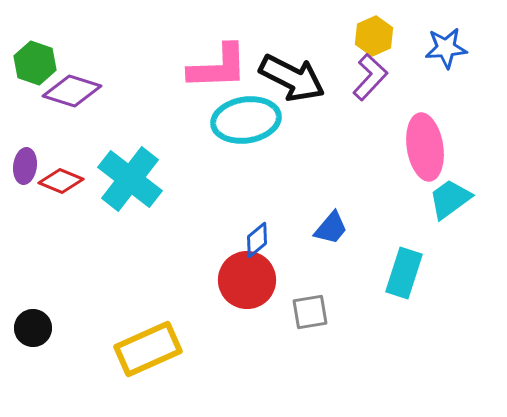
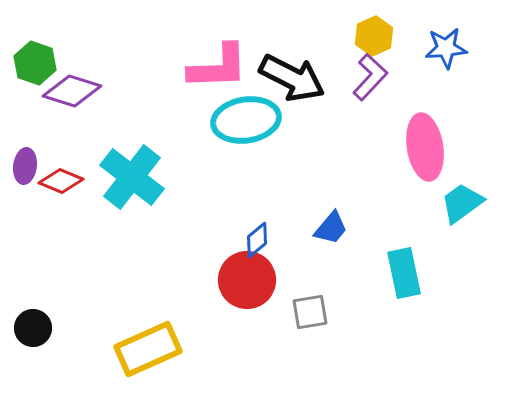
cyan cross: moved 2 px right, 2 px up
cyan trapezoid: moved 12 px right, 4 px down
cyan rectangle: rotated 30 degrees counterclockwise
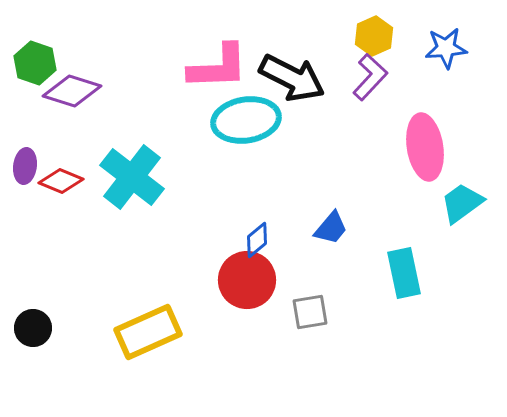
yellow rectangle: moved 17 px up
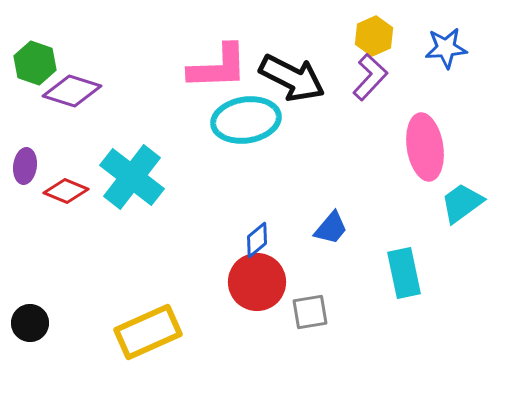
red diamond: moved 5 px right, 10 px down
red circle: moved 10 px right, 2 px down
black circle: moved 3 px left, 5 px up
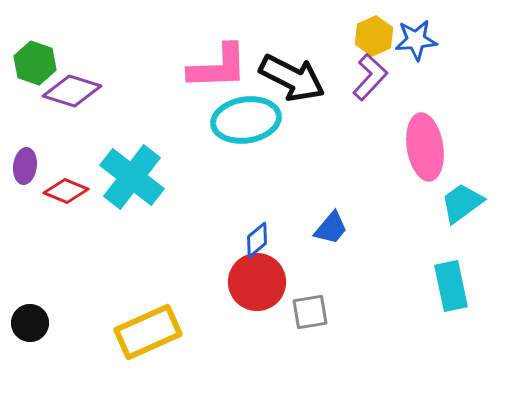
blue star: moved 30 px left, 8 px up
cyan rectangle: moved 47 px right, 13 px down
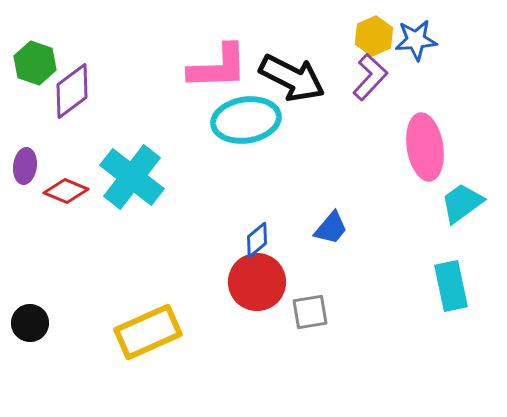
purple diamond: rotated 54 degrees counterclockwise
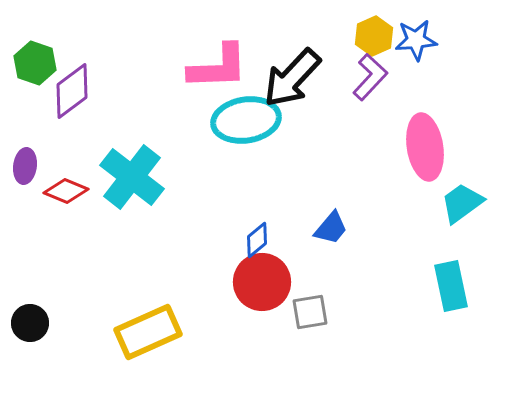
black arrow: rotated 106 degrees clockwise
red circle: moved 5 px right
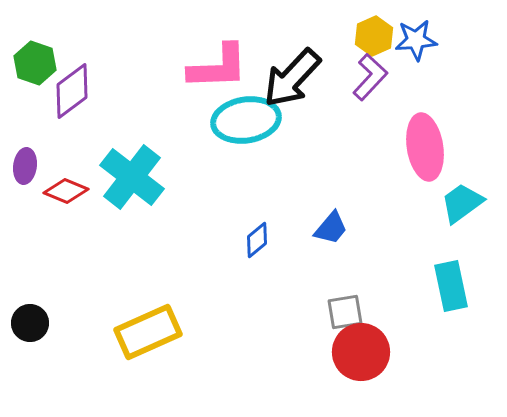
red circle: moved 99 px right, 70 px down
gray square: moved 35 px right
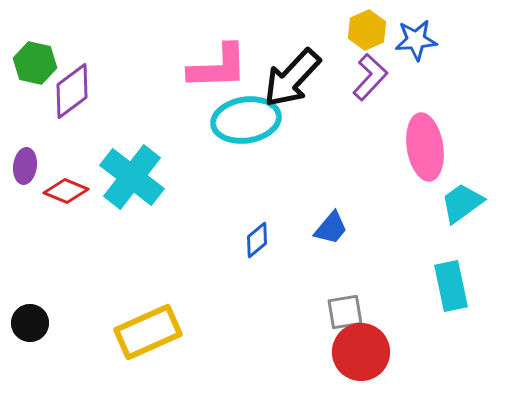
yellow hexagon: moved 7 px left, 6 px up
green hexagon: rotated 6 degrees counterclockwise
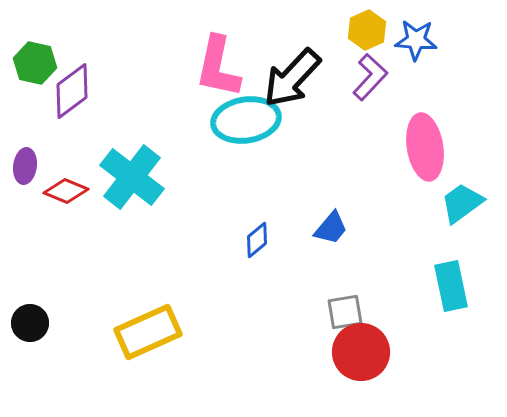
blue star: rotated 9 degrees clockwise
pink L-shape: rotated 104 degrees clockwise
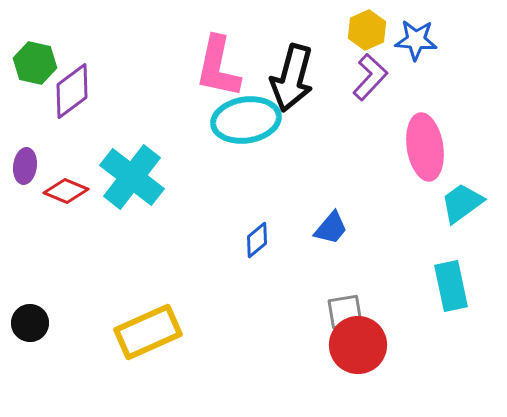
black arrow: rotated 28 degrees counterclockwise
red circle: moved 3 px left, 7 px up
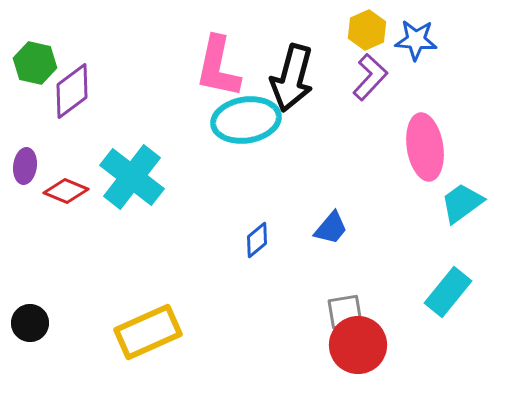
cyan rectangle: moved 3 px left, 6 px down; rotated 51 degrees clockwise
